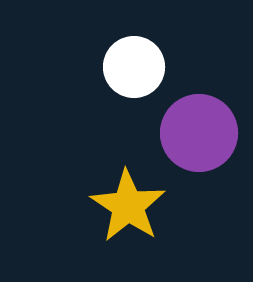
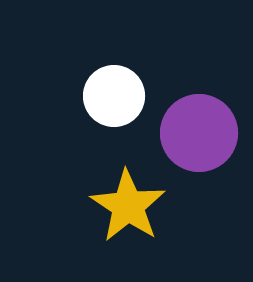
white circle: moved 20 px left, 29 px down
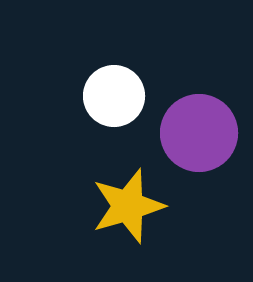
yellow star: rotated 22 degrees clockwise
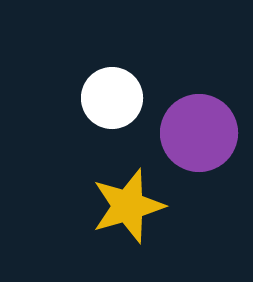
white circle: moved 2 px left, 2 px down
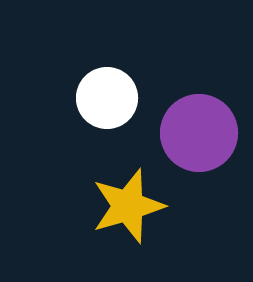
white circle: moved 5 px left
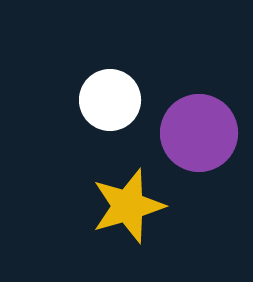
white circle: moved 3 px right, 2 px down
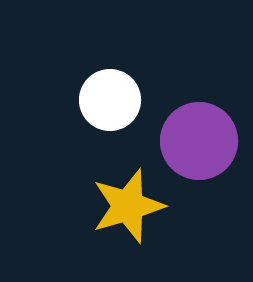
purple circle: moved 8 px down
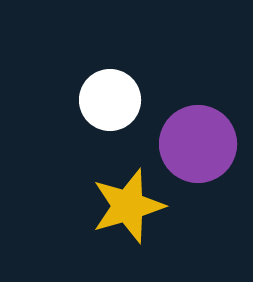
purple circle: moved 1 px left, 3 px down
